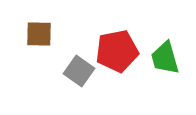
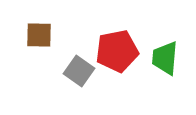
brown square: moved 1 px down
green trapezoid: rotated 21 degrees clockwise
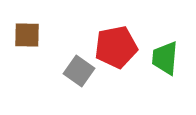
brown square: moved 12 px left
red pentagon: moved 1 px left, 4 px up
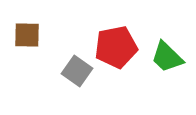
green trapezoid: moved 2 px right, 1 px up; rotated 51 degrees counterclockwise
gray square: moved 2 px left
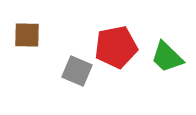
gray square: rotated 12 degrees counterclockwise
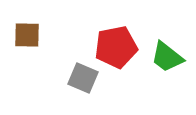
green trapezoid: rotated 6 degrees counterclockwise
gray square: moved 6 px right, 7 px down
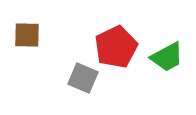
red pentagon: rotated 15 degrees counterclockwise
green trapezoid: rotated 66 degrees counterclockwise
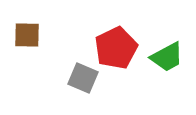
red pentagon: moved 1 px down
